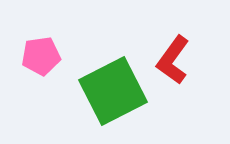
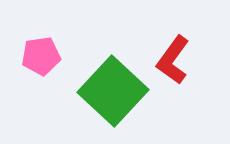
green square: rotated 20 degrees counterclockwise
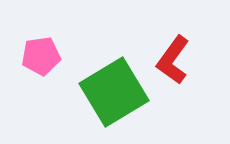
green square: moved 1 px right, 1 px down; rotated 16 degrees clockwise
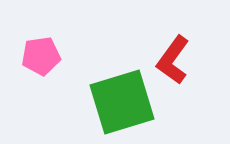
green square: moved 8 px right, 10 px down; rotated 14 degrees clockwise
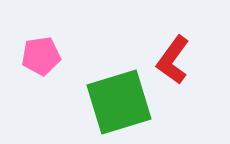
green square: moved 3 px left
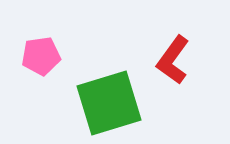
green square: moved 10 px left, 1 px down
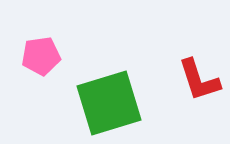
red L-shape: moved 26 px right, 20 px down; rotated 54 degrees counterclockwise
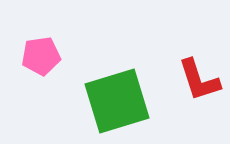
green square: moved 8 px right, 2 px up
